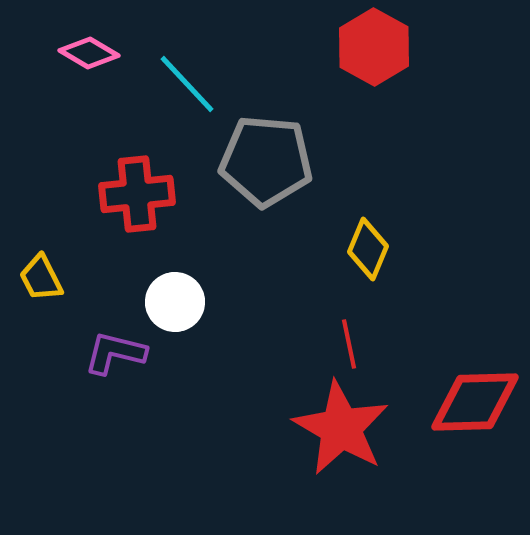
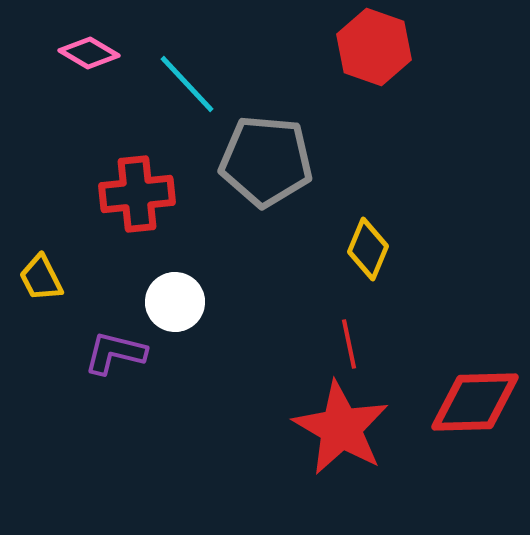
red hexagon: rotated 10 degrees counterclockwise
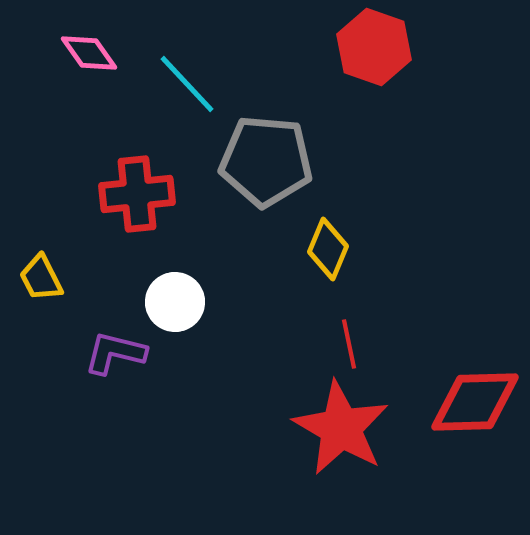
pink diamond: rotated 24 degrees clockwise
yellow diamond: moved 40 px left
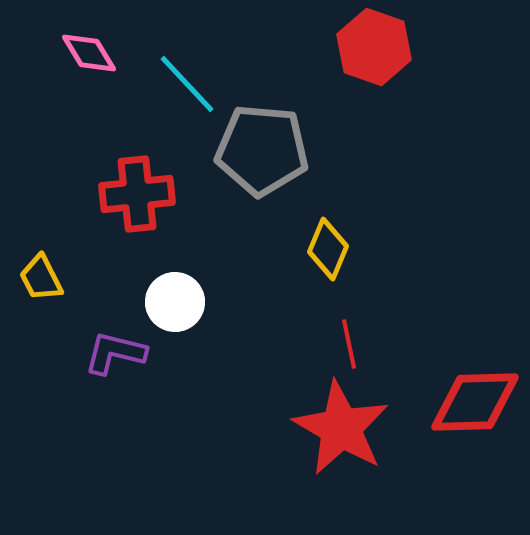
pink diamond: rotated 4 degrees clockwise
gray pentagon: moved 4 px left, 11 px up
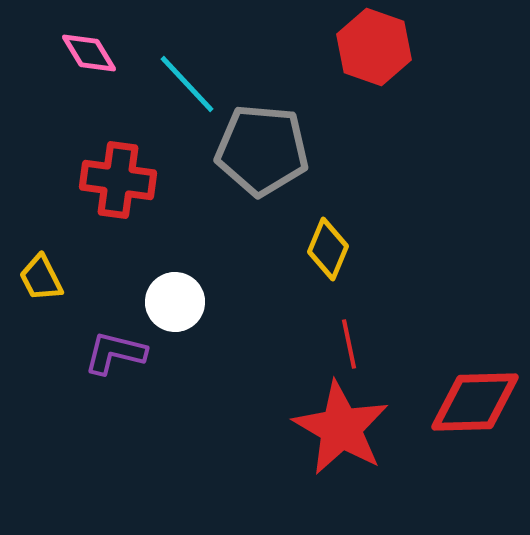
red cross: moved 19 px left, 14 px up; rotated 14 degrees clockwise
